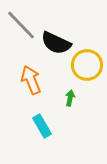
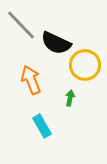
yellow circle: moved 2 px left
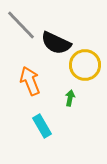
orange arrow: moved 1 px left, 1 px down
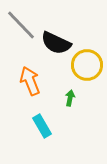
yellow circle: moved 2 px right
